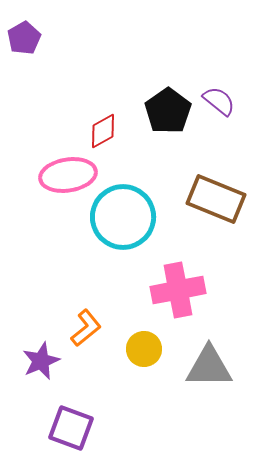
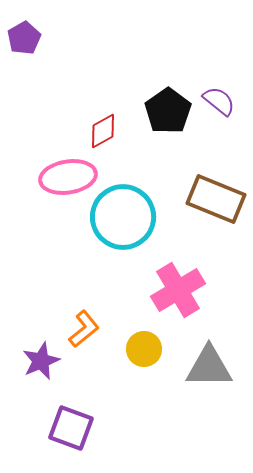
pink ellipse: moved 2 px down
pink cross: rotated 20 degrees counterclockwise
orange L-shape: moved 2 px left, 1 px down
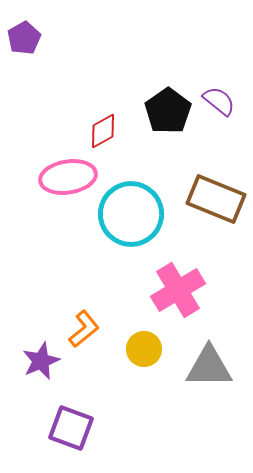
cyan circle: moved 8 px right, 3 px up
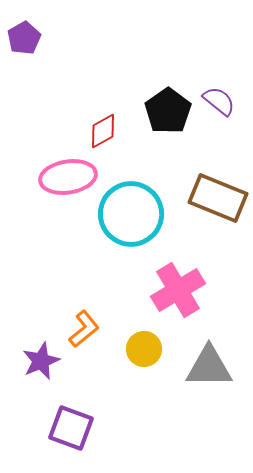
brown rectangle: moved 2 px right, 1 px up
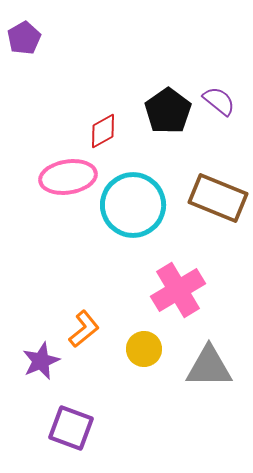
cyan circle: moved 2 px right, 9 px up
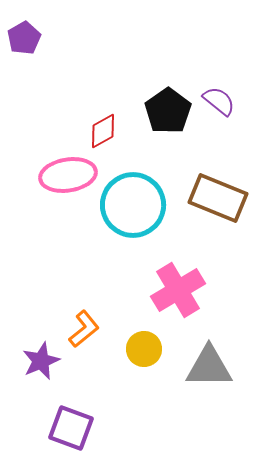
pink ellipse: moved 2 px up
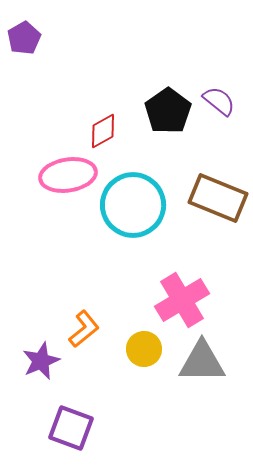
pink cross: moved 4 px right, 10 px down
gray triangle: moved 7 px left, 5 px up
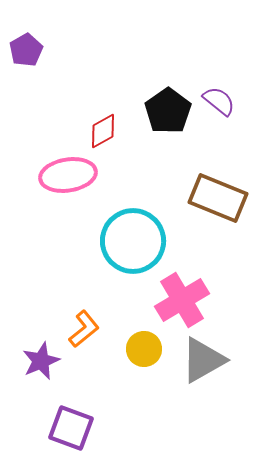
purple pentagon: moved 2 px right, 12 px down
cyan circle: moved 36 px down
gray triangle: moved 1 px right, 2 px up; rotated 30 degrees counterclockwise
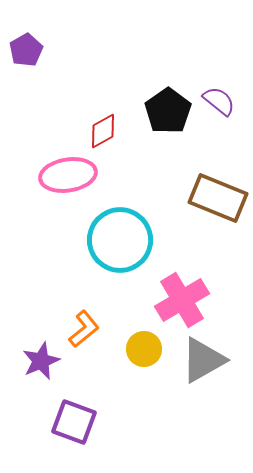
cyan circle: moved 13 px left, 1 px up
purple square: moved 3 px right, 6 px up
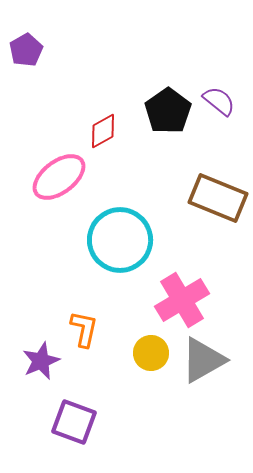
pink ellipse: moved 9 px left, 2 px down; rotated 28 degrees counterclockwise
orange L-shape: rotated 39 degrees counterclockwise
yellow circle: moved 7 px right, 4 px down
